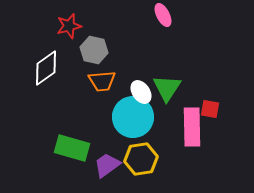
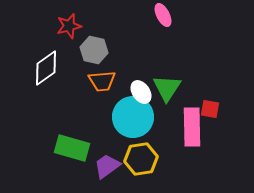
purple trapezoid: moved 1 px down
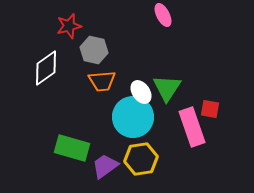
pink rectangle: rotated 18 degrees counterclockwise
purple trapezoid: moved 2 px left
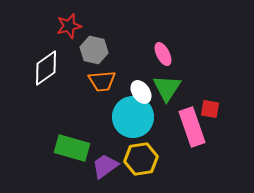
pink ellipse: moved 39 px down
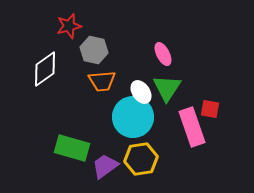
white diamond: moved 1 px left, 1 px down
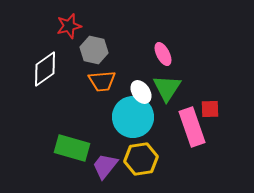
red square: rotated 12 degrees counterclockwise
purple trapezoid: rotated 16 degrees counterclockwise
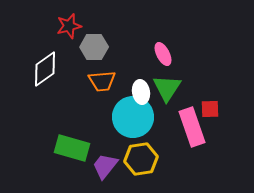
gray hexagon: moved 3 px up; rotated 12 degrees counterclockwise
white ellipse: rotated 25 degrees clockwise
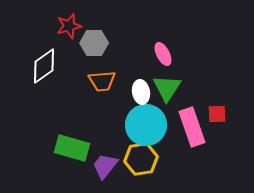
gray hexagon: moved 4 px up
white diamond: moved 1 px left, 3 px up
red square: moved 7 px right, 5 px down
cyan circle: moved 13 px right, 8 px down
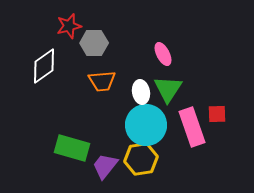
green triangle: moved 1 px right, 1 px down
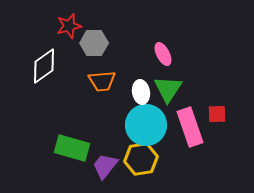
pink rectangle: moved 2 px left
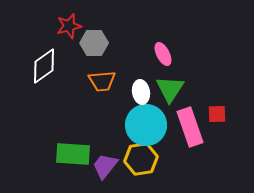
green triangle: moved 2 px right
green rectangle: moved 1 px right, 6 px down; rotated 12 degrees counterclockwise
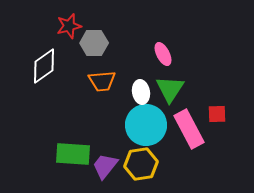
pink rectangle: moved 1 px left, 2 px down; rotated 9 degrees counterclockwise
yellow hexagon: moved 5 px down
